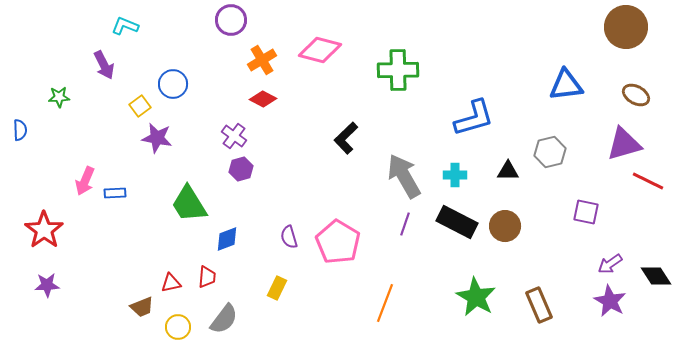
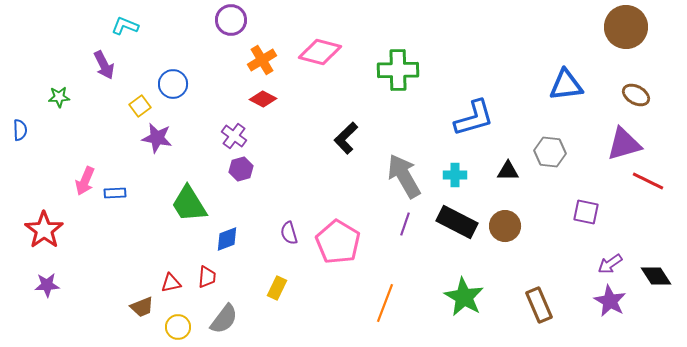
pink diamond at (320, 50): moved 2 px down
gray hexagon at (550, 152): rotated 20 degrees clockwise
purple semicircle at (289, 237): moved 4 px up
green star at (476, 297): moved 12 px left
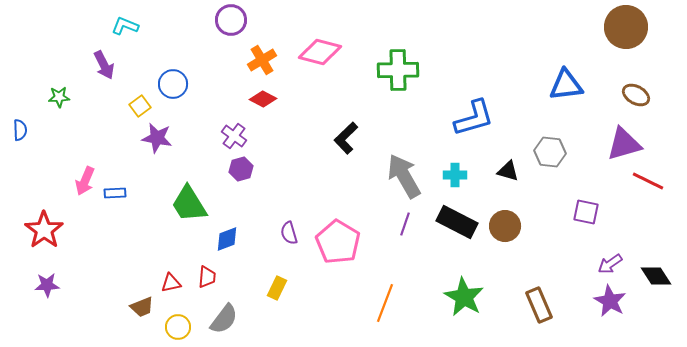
black triangle at (508, 171): rotated 15 degrees clockwise
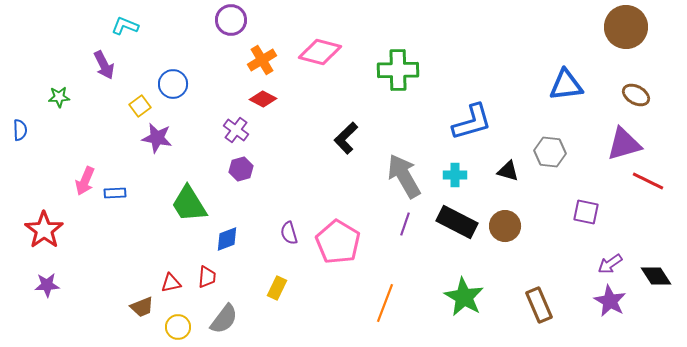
blue L-shape at (474, 118): moved 2 px left, 4 px down
purple cross at (234, 136): moved 2 px right, 6 px up
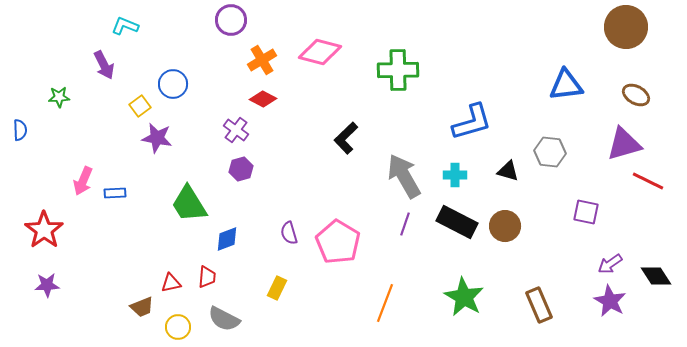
pink arrow at (85, 181): moved 2 px left
gray semicircle at (224, 319): rotated 80 degrees clockwise
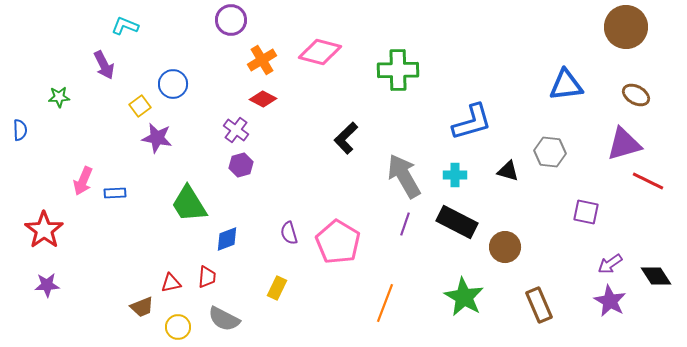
purple hexagon at (241, 169): moved 4 px up
brown circle at (505, 226): moved 21 px down
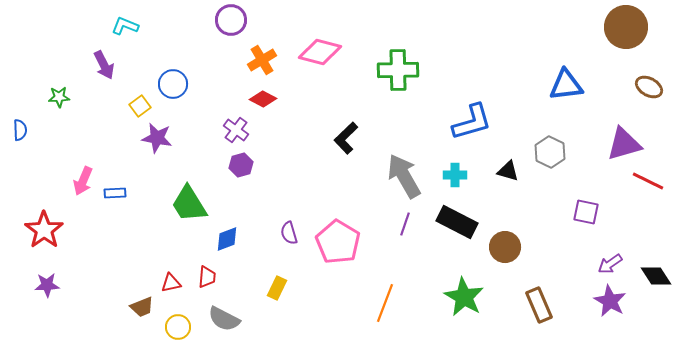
brown ellipse at (636, 95): moved 13 px right, 8 px up
gray hexagon at (550, 152): rotated 20 degrees clockwise
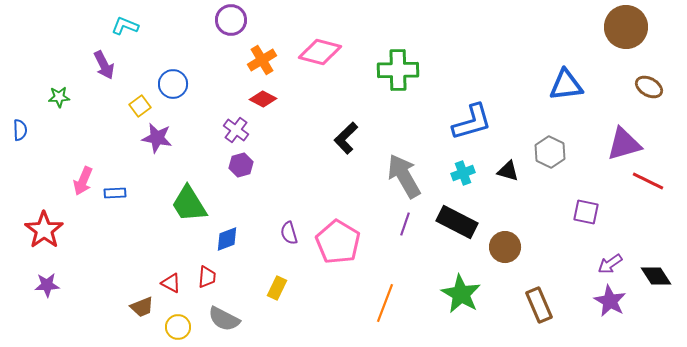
cyan cross at (455, 175): moved 8 px right, 2 px up; rotated 20 degrees counterclockwise
red triangle at (171, 283): rotated 40 degrees clockwise
green star at (464, 297): moved 3 px left, 3 px up
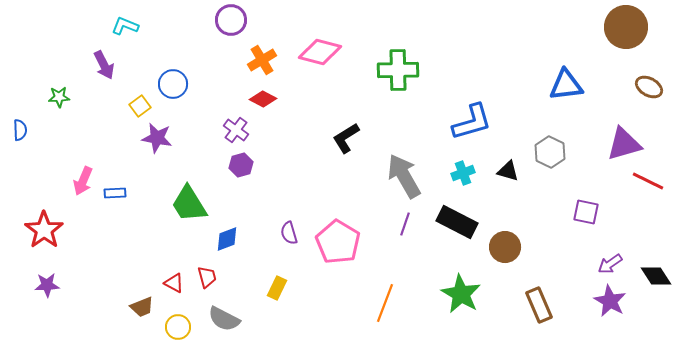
black L-shape at (346, 138): rotated 12 degrees clockwise
red trapezoid at (207, 277): rotated 20 degrees counterclockwise
red triangle at (171, 283): moved 3 px right
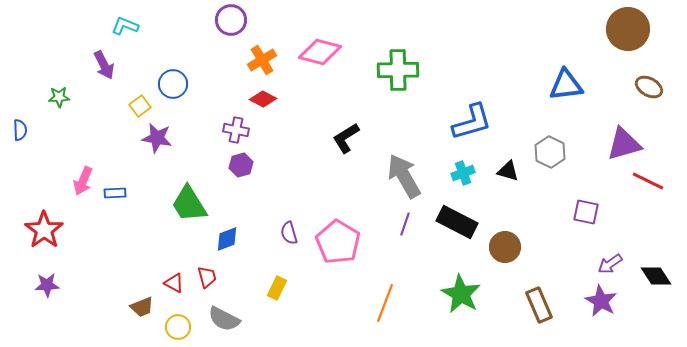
brown circle at (626, 27): moved 2 px right, 2 px down
purple cross at (236, 130): rotated 25 degrees counterclockwise
purple star at (610, 301): moved 9 px left
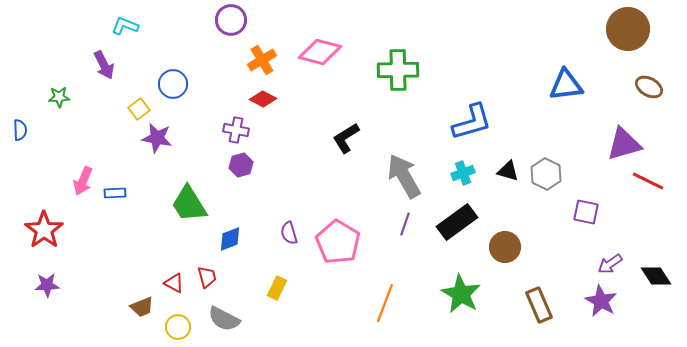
yellow square at (140, 106): moved 1 px left, 3 px down
gray hexagon at (550, 152): moved 4 px left, 22 px down
black rectangle at (457, 222): rotated 63 degrees counterclockwise
blue diamond at (227, 239): moved 3 px right
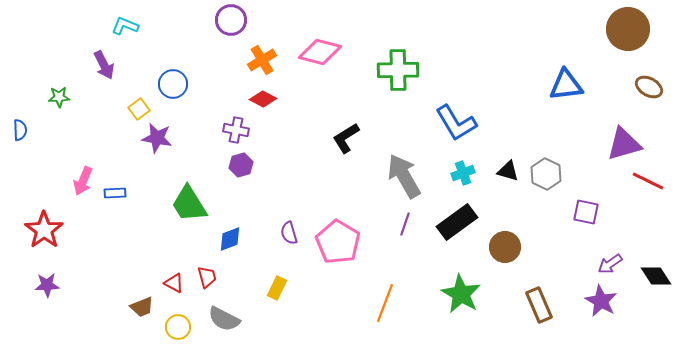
blue L-shape at (472, 122): moved 16 px left, 1 px down; rotated 75 degrees clockwise
